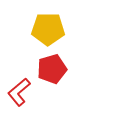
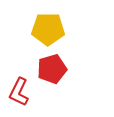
red L-shape: rotated 24 degrees counterclockwise
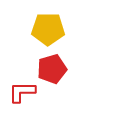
red L-shape: moved 3 px right; rotated 64 degrees clockwise
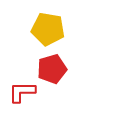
yellow pentagon: rotated 8 degrees clockwise
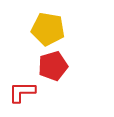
red pentagon: moved 1 px right, 3 px up
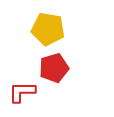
red pentagon: moved 1 px right, 2 px down
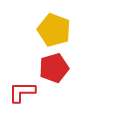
yellow pentagon: moved 6 px right, 1 px down; rotated 12 degrees clockwise
